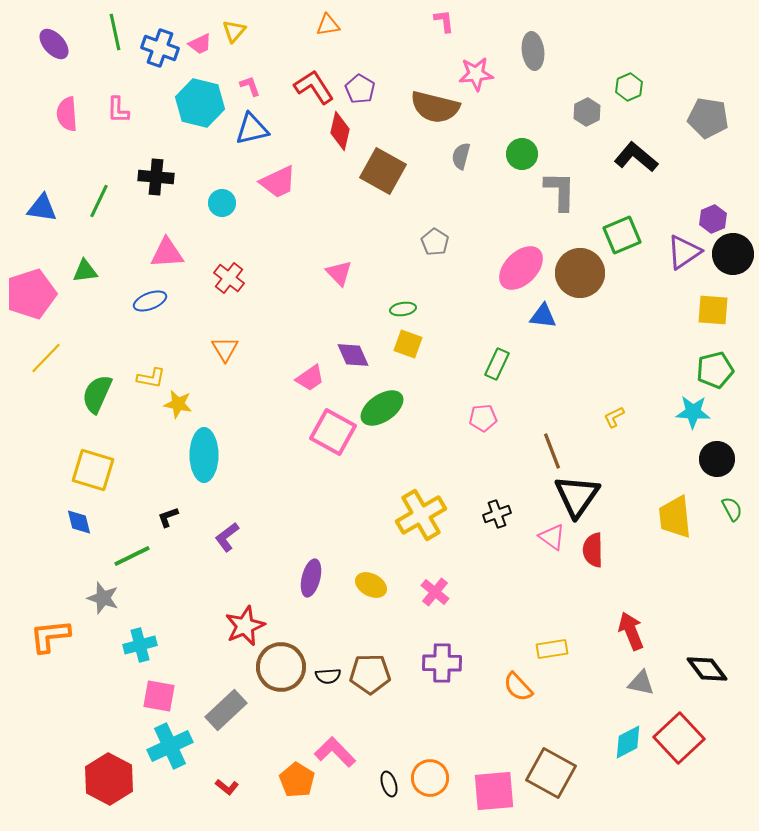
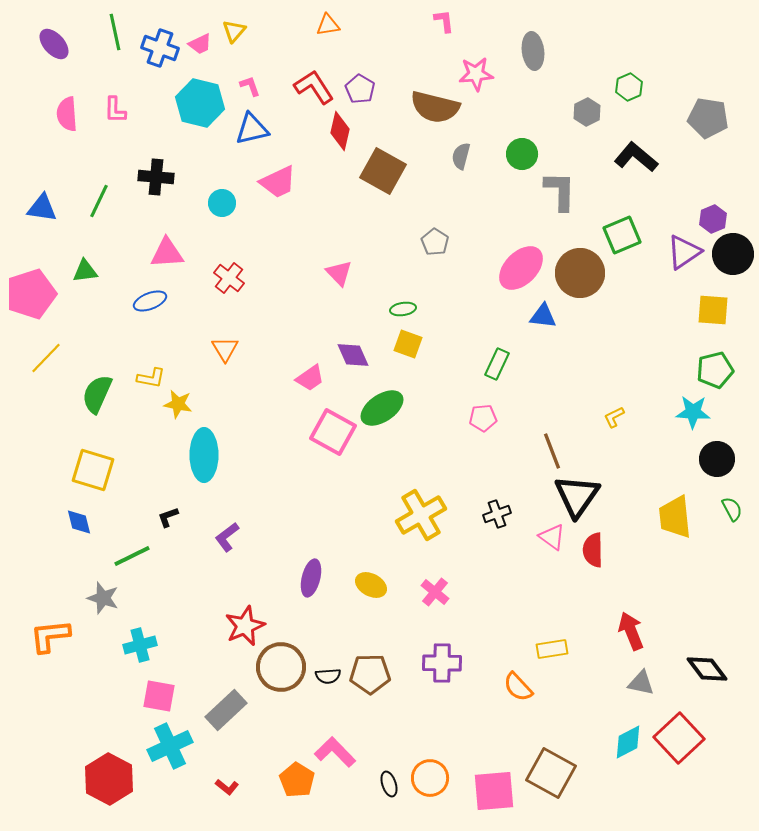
pink L-shape at (118, 110): moved 3 px left
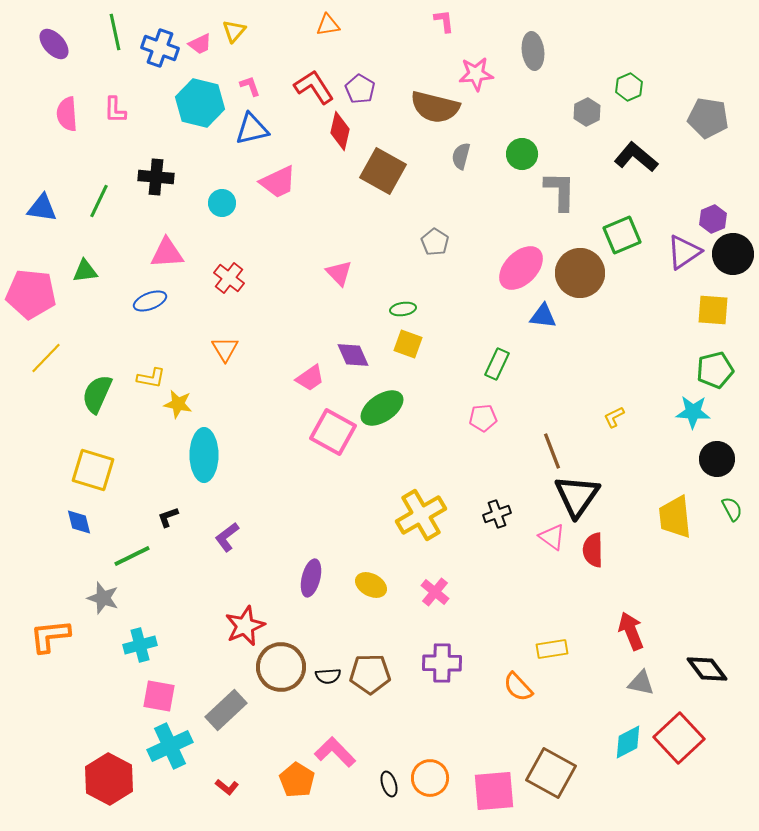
pink pentagon at (31, 294): rotated 24 degrees clockwise
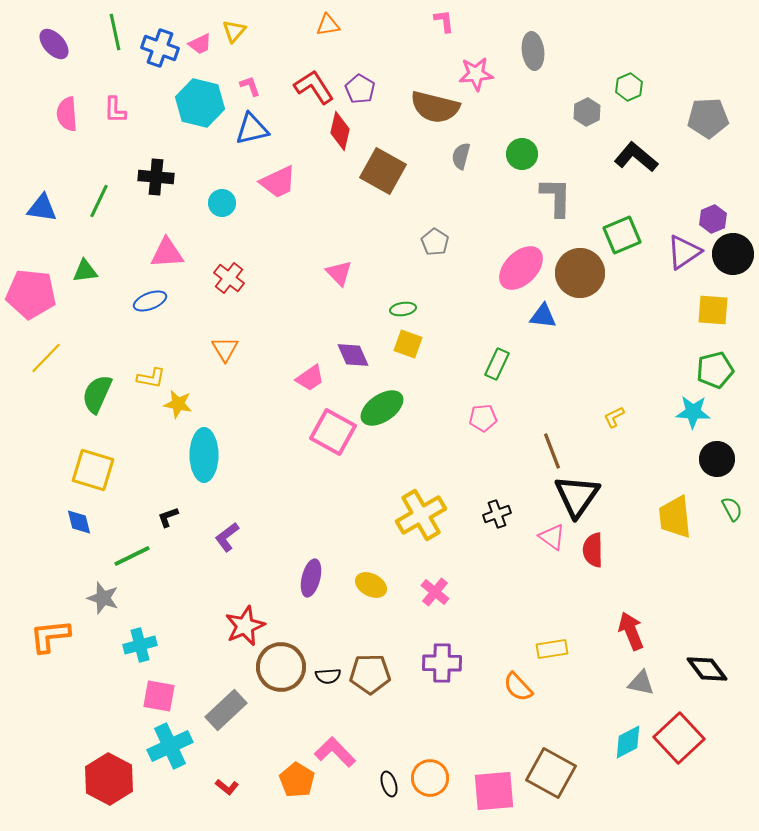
gray pentagon at (708, 118): rotated 12 degrees counterclockwise
gray L-shape at (560, 191): moved 4 px left, 6 px down
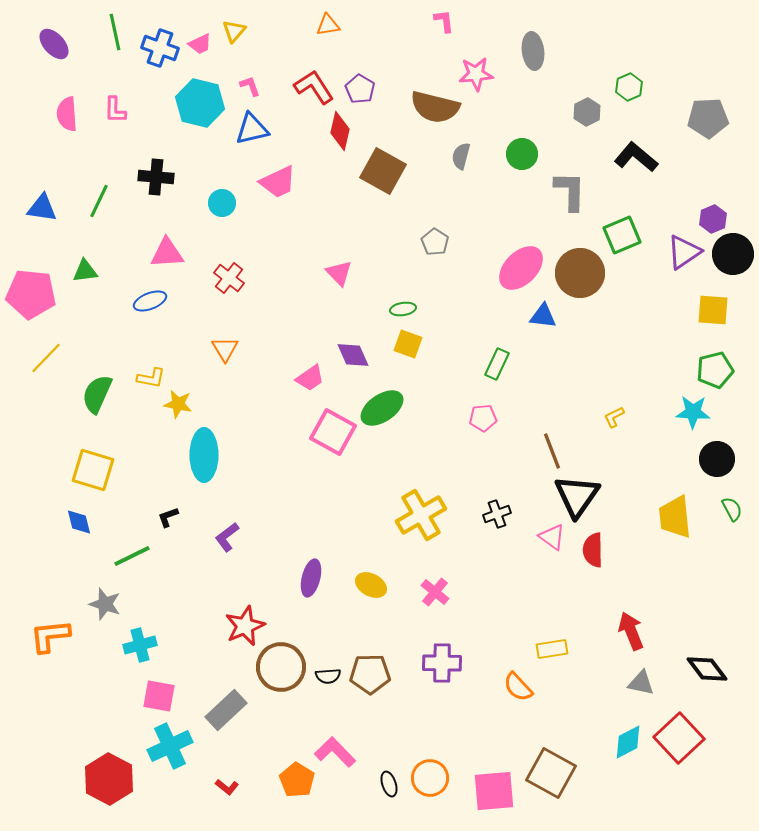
gray L-shape at (556, 197): moved 14 px right, 6 px up
gray star at (103, 598): moved 2 px right, 6 px down
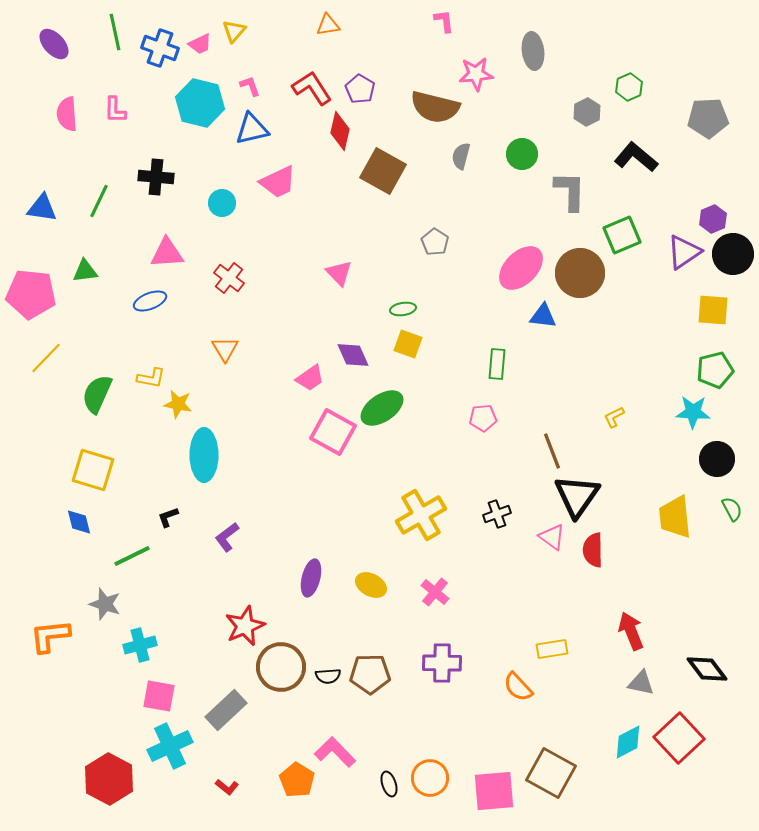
red L-shape at (314, 87): moved 2 px left, 1 px down
green rectangle at (497, 364): rotated 20 degrees counterclockwise
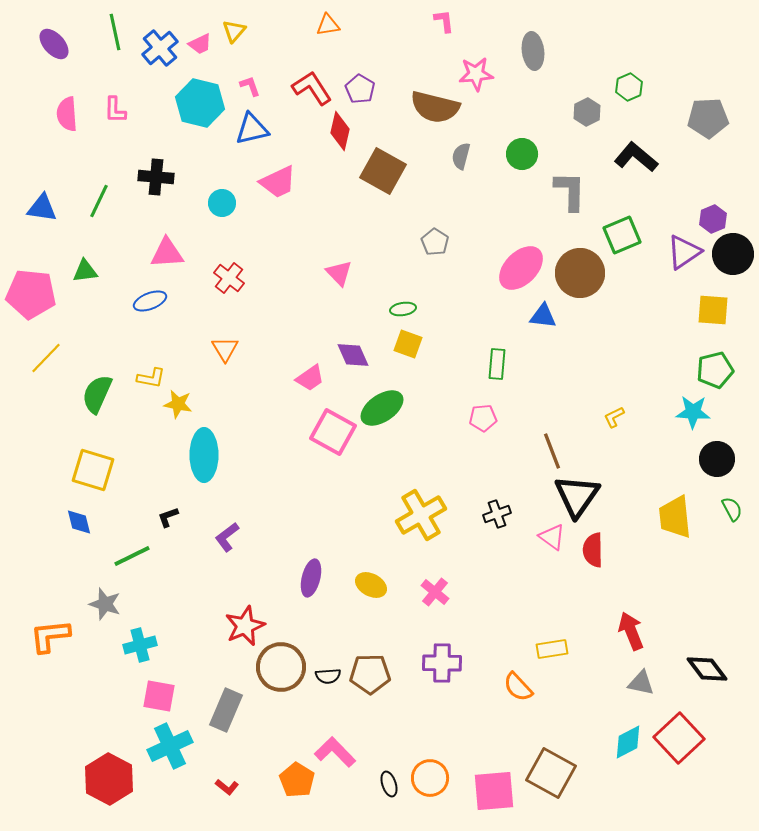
blue cross at (160, 48): rotated 30 degrees clockwise
gray rectangle at (226, 710): rotated 24 degrees counterclockwise
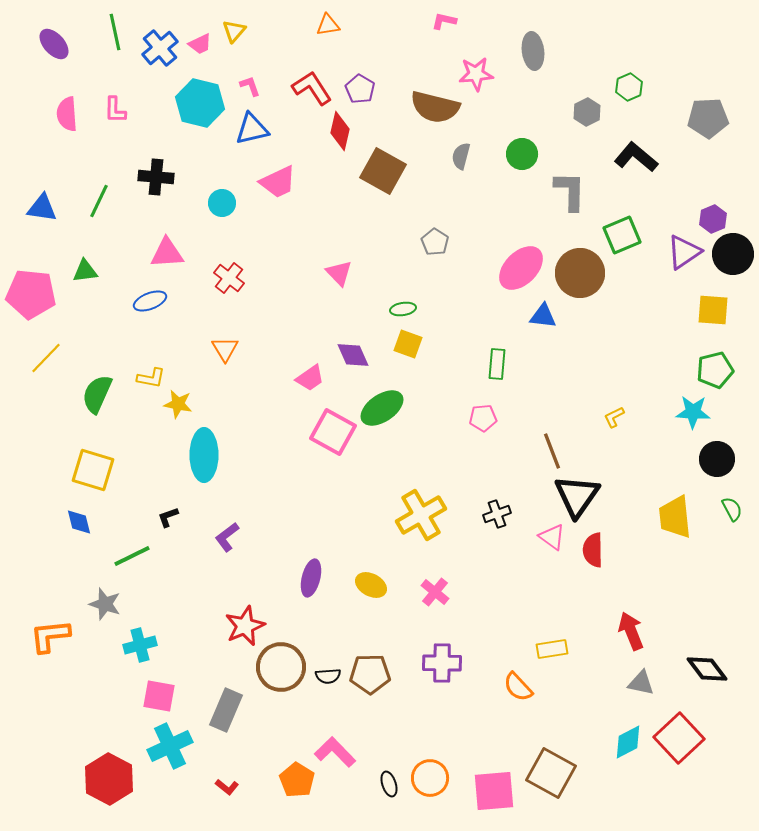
pink L-shape at (444, 21): rotated 70 degrees counterclockwise
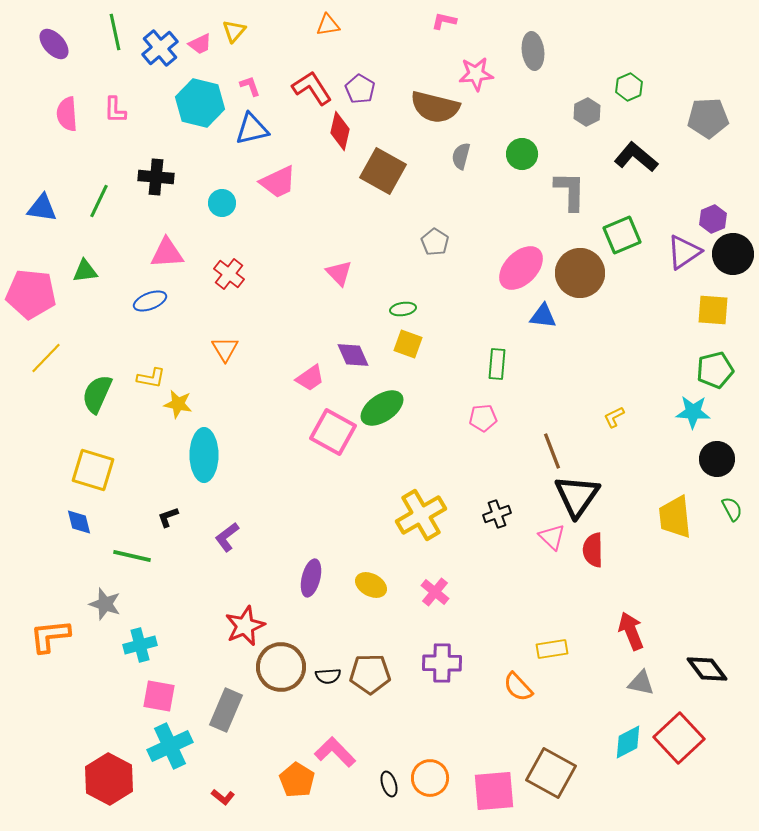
red cross at (229, 278): moved 4 px up
pink triangle at (552, 537): rotated 8 degrees clockwise
green line at (132, 556): rotated 39 degrees clockwise
red L-shape at (227, 787): moved 4 px left, 10 px down
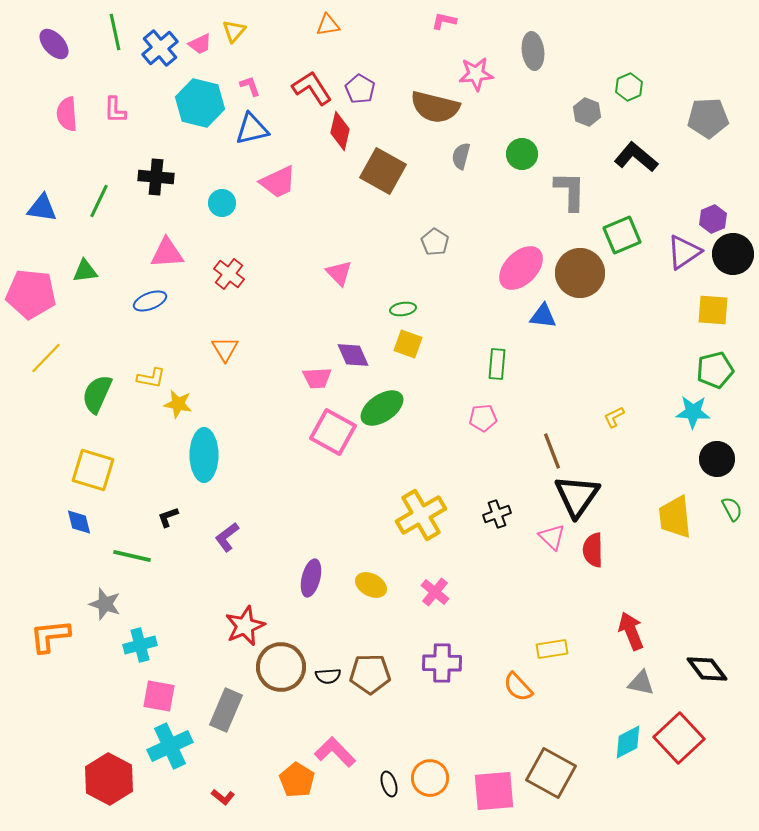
gray hexagon at (587, 112): rotated 12 degrees counterclockwise
pink trapezoid at (310, 378): moved 7 px right; rotated 32 degrees clockwise
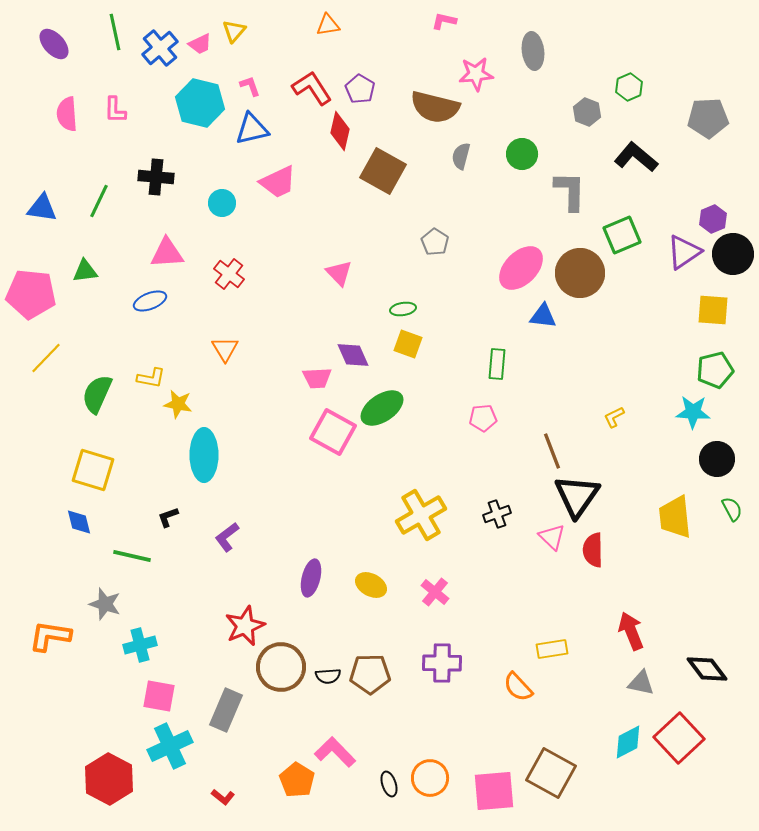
orange L-shape at (50, 636): rotated 15 degrees clockwise
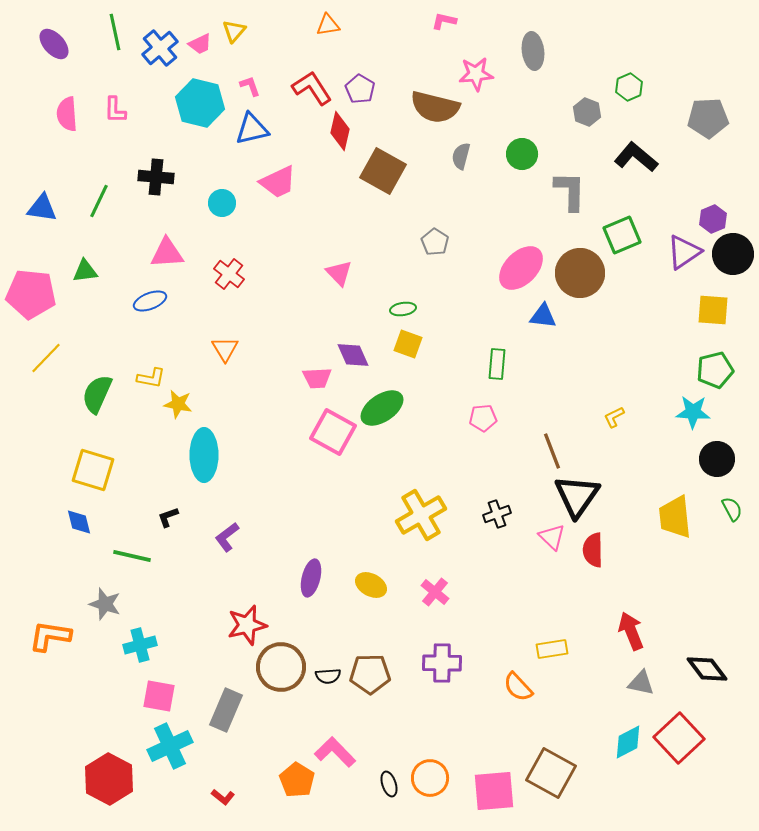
red star at (245, 626): moved 2 px right, 1 px up; rotated 9 degrees clockwise
